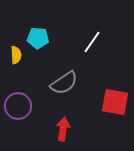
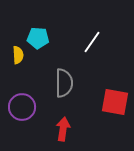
yellow semicircle: moved 2 px right
gray semicircle: rotated 56 degrees counterclockwise
purple circle: moved 4 px right, 1 px down
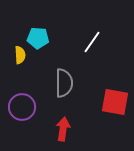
yellow semicircle: moved 2 px right
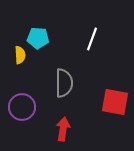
white line: moved 3 px up; rotated 15 degrees counterclockwise
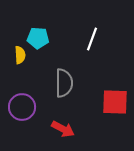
red square: rotated 8 degrees counterclockwise
red arrow: rotated 110 degrees clockwise
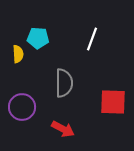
yellow semicircle: moved 2 px left, 1 px up
red square: moved 2 px left
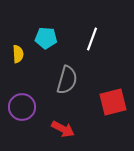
cyan pentagon: moved 8 px right
gray semicircle: moved 3 px right, 3 px up; rotated 16 degrees clockwise
red square: rotated 16 degrees counterclockwise
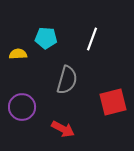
yellow semicircle: rotated 90 degrees counterclockwise
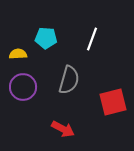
gray semicircle: moved 2 px right
purple circle: moved 1 px right, 20 px up
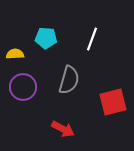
yellow semicircle: moved 3 px left
